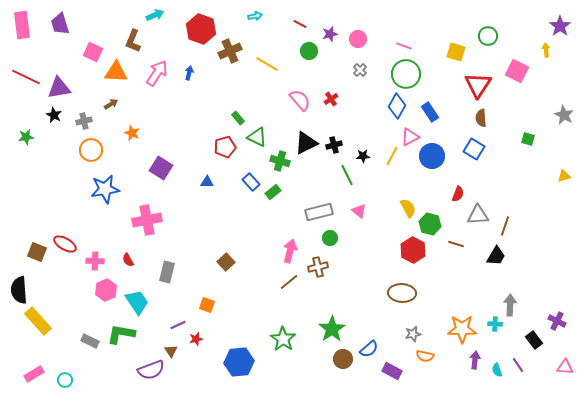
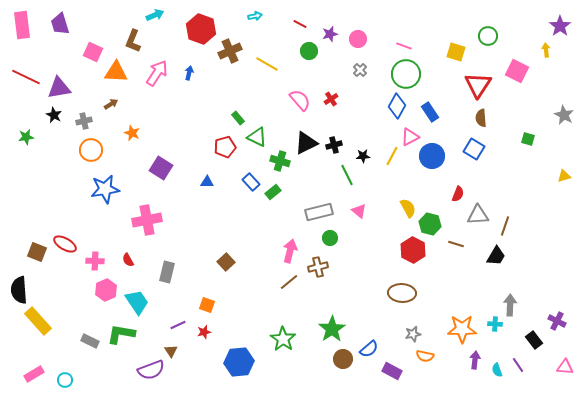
red star at (196, 339): moved 8 px right, 7 px up
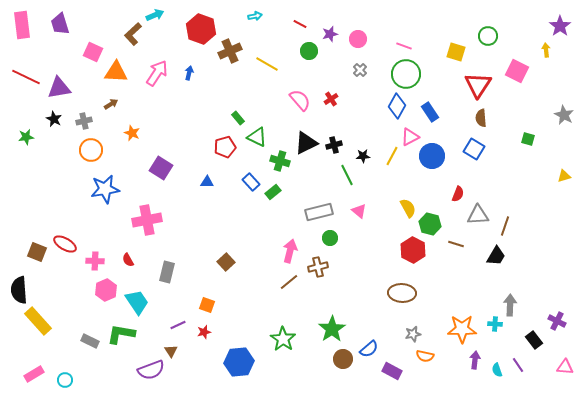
brown L-shape at (133, 41): moved 7 px up; rotated 25 degrees clockwise
black star at (54, 115): moved 4 px down
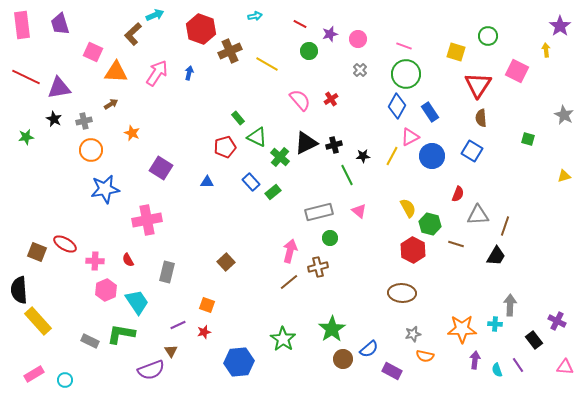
blue square at (474, 149): moved 2 px left, 2 px down
green cross at (280, 161): moved 4 px up; rotated 24 degrees clockwise
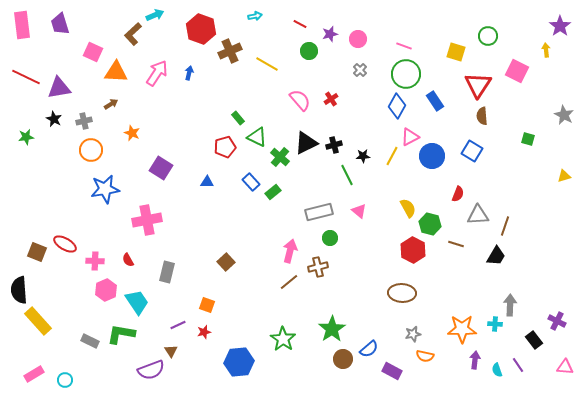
blue rectangle at (430, 112): moved 5 px right, 11 px up
brown semicircle at (481, 118): moved 1 px right, 2 px up
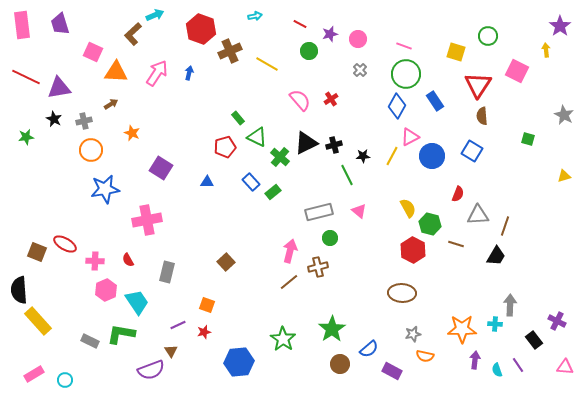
brown circle at (343, 359): moved 3 px left, 5 px down
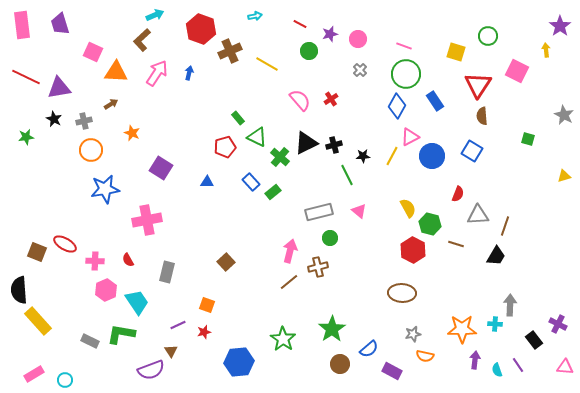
brown L-shape at (133, 34): moved 9 px right, 6 px down
purple cross at (557, 321): moved 1 px right, 3 px down
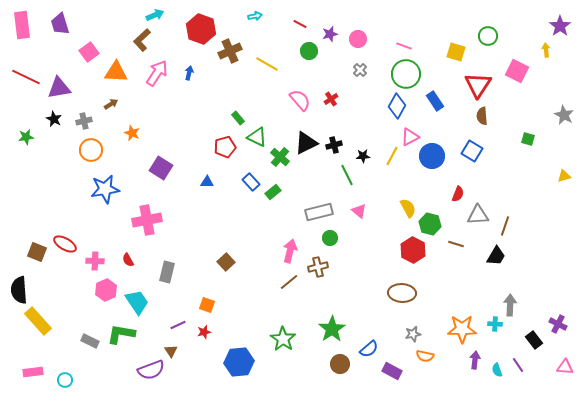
pink square at (93, 52): moved 4 px left; rotated 30 degrees clockwise
pink rectangle at (34, 374): moved 1 px left, 2 px up; rotated 24 degrees clockwise
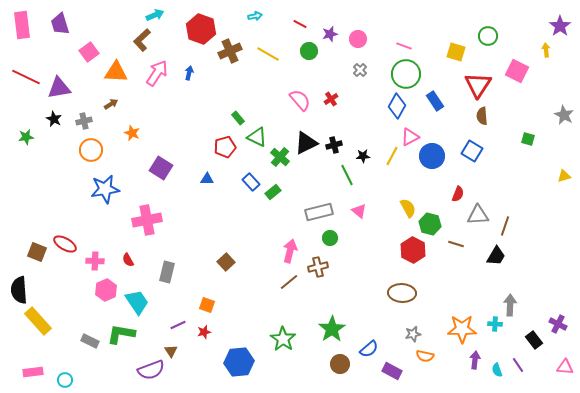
yellow line at (267, 64): moved 1 px right, 10 px up
blue triangle at (207, 182): moved 3 px up
